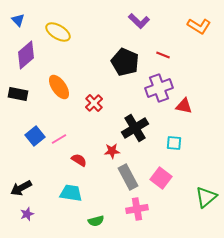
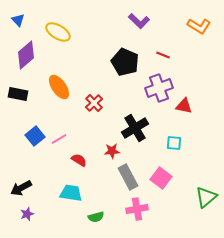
green semicircle: moved 4 px up
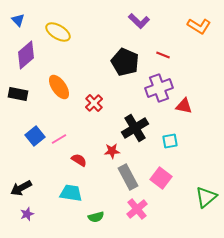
cyan square: moved 4 px left, 2 px up; rotated 14 degrees counterclockwise
pink cross: rotated 30 degrees counterclockwise
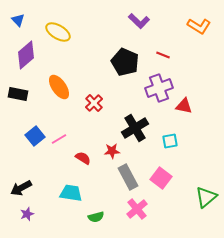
red semicircle: moved 4 px right, 2 px up
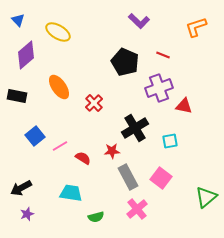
orange L-shape: moved 3 px left, 1 px down; rotated 130 degrees clockwise
black rectangle: moved 1 px left, 2 px down
pink line: moved 1 px right, 7 px down
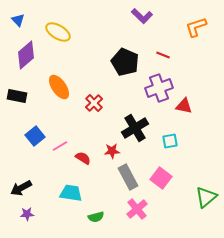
purple L-shape: moved 3 px right, 5 px up
purple star: rotated 16 degrees clockwise
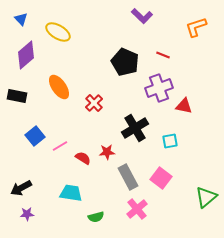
blue triangle: moved 3 px right, 1 px up
red star: moved 5 px left, 1 px down
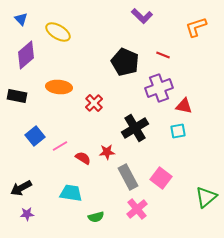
orange ellipse: rotated 50 degrees counterclockwise
cyan square: moved 8 px right, 10 px up
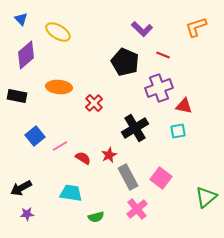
purple L-shape: moved 13 px down
red star: moved 2 px right, 3 px down; rotated 21 degrees counterclockwise
